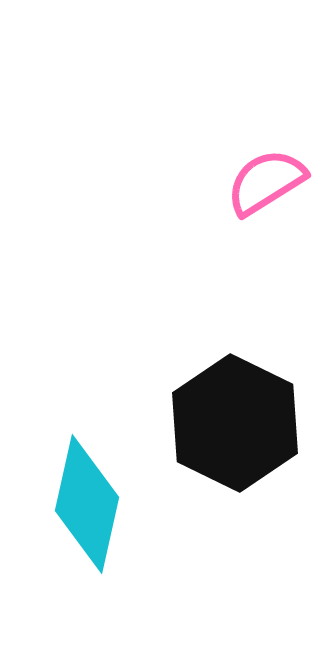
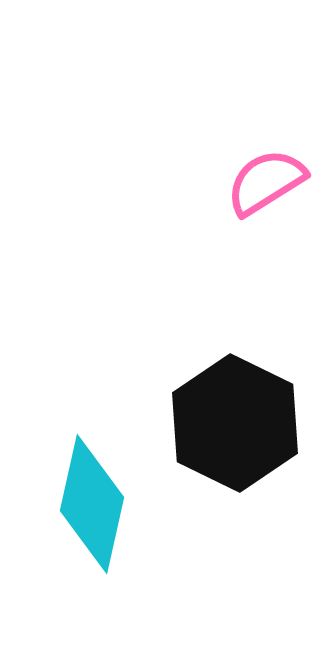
cyan diamond: moved 5 px right
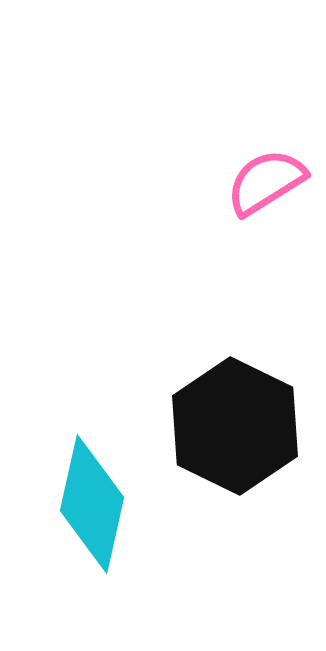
black hexagon: moved 3 px down
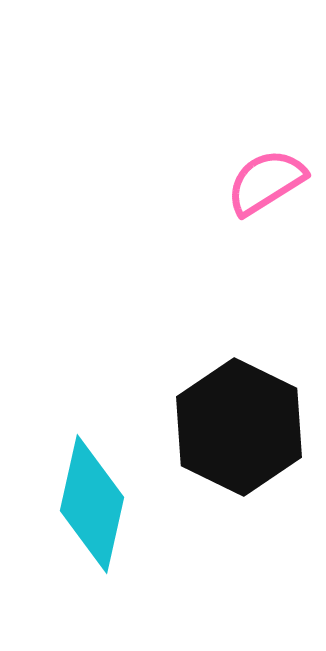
black hexagon: moved 4 px right, 1 px down
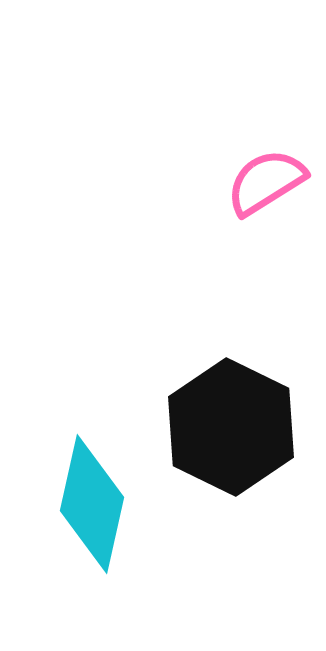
black hexagon: moved 8 px left
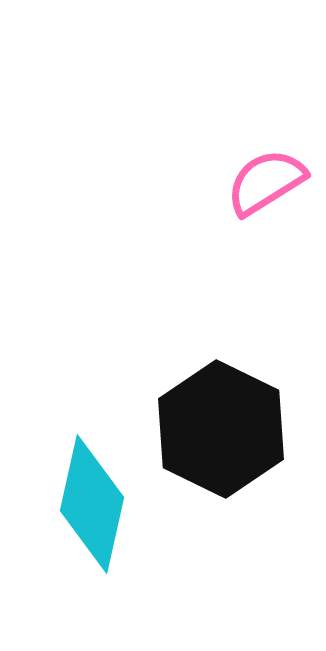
black hexagon: moved 10 px left, 2 px down
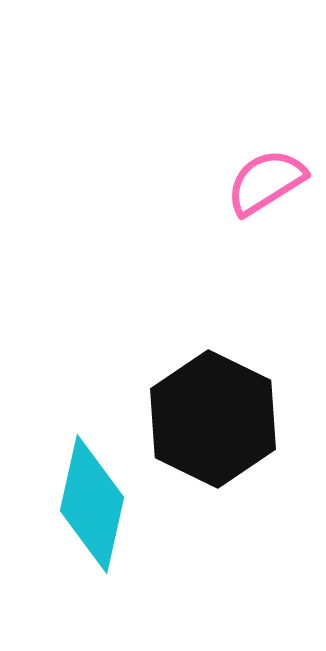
black hexagon: moved 8 px left, 10 px up
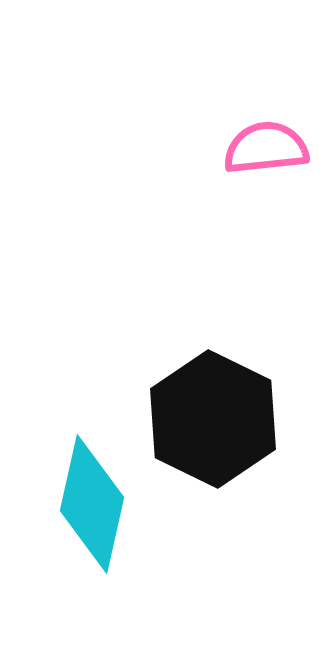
pink semicircle: moved 34 px up; rotated 26 degrees clockwise
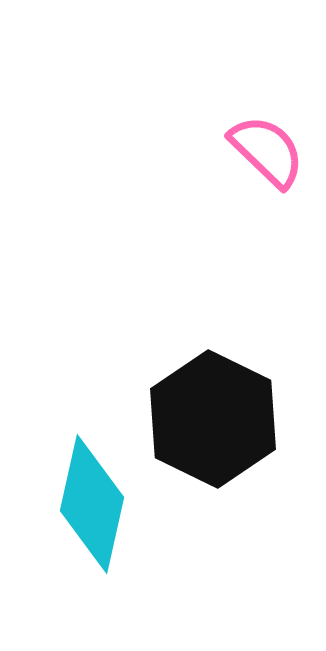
pink semicircle: moved 1 px right, 3 px down; rotated 50 degrees clockwise
